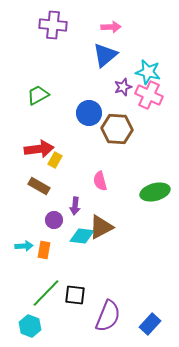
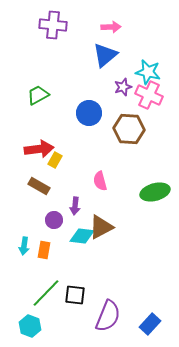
brown hexagon: moved 12 px right
cyan arrow: rotated 102 degrees clockwise
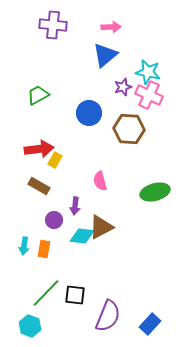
orange rectangle: moved 1 px up
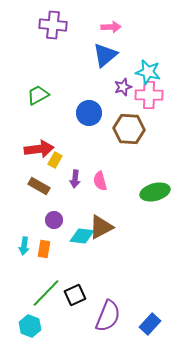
pink cross: rotated 24 degrees counterclockwise
purple arrow: moved 27 px up
black square: rotated 30 degrees counterclockwise
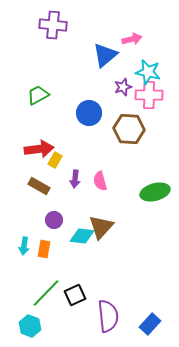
pink arrow: moved 21 px right, 12 px down; rotated 12 degrees counterclockwise
brown triangle: rotated 20 degrees counterclockwise
purple semicircle: rotated 28 degrees counterclockwise
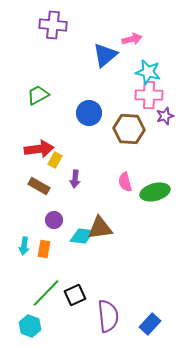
purple star: moved 42 px right, 29 px down
pink semicircle: moved 25 px right, 1 px down
brown triangle: moved 1 px left, 1 px down; rotated 40 degrees clockwise
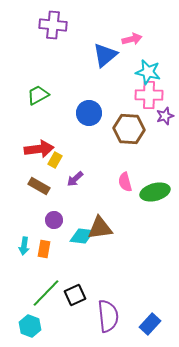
purple arrow: rotated 42 degrees clockwise
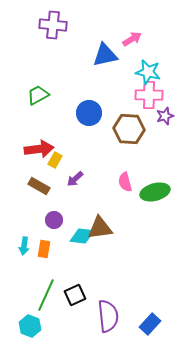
pink arrow: rotated 18 degrees counterclockwise
blue triangle: rotated 28 degrees clockwise
green line: moved 2 px down; rotated 20 degrees counterclockwise
